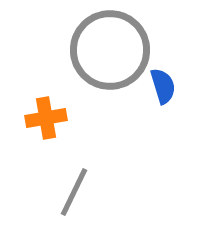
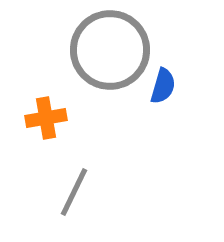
blue semicircle: rotated 33 degrees clockwise
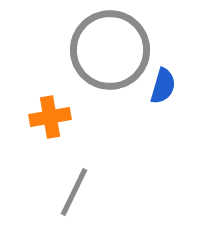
orange cross: moved 4 px right, 1 px up
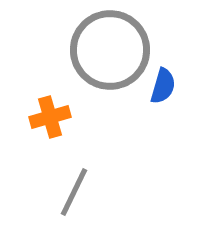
orange cross: rotated 6 degrees counterclockwise
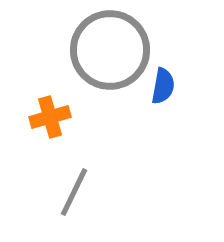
blue semicircle: rotated 6 degrees counterclockwise
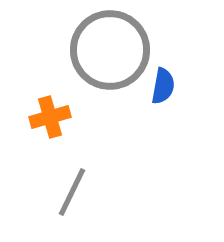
gray line: moved 2 px left
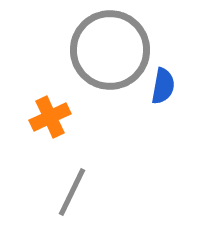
orange cross: rotated 9 degrees counterclockwise
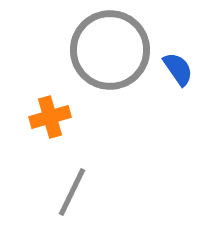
blue semicircle: moved 15 px right, 17 px up; rotated 45 degrees counterclockwise
orange cross: rotated 9 degrees clockwise
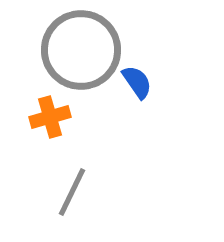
gray circle: moved 29 px left
blue semicircle: moved 41 px left, 13 px down
